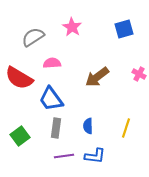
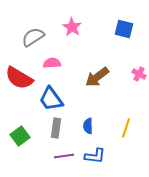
blue square: rotated 30 degrees clockwise
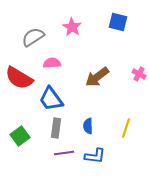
blue square: moved 6 px left, 7 px up
purple line: moved 3 px up
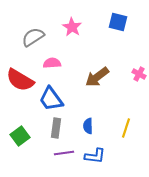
red semicircle: moved 1 px right, 2 px down
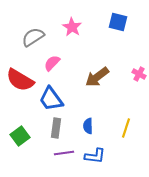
pink semicircle: rotated 42 degrees counterclockwise
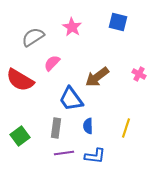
blue trapezoid: moved 20 px right
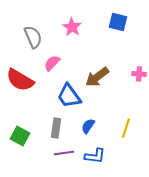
gray semicircle: rotated 100 degrees clockwise
pink cross: rotated 24 degrees counterclockwise
blue trapezoid: moved 2 px left, 3 px up
blue semicircle: rotated 35 degrees clockwise
green square: rotated 24 degrees counterclockwise
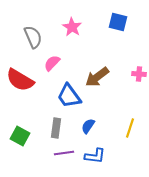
yellow line: moved 4 px right
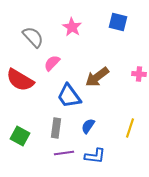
gray semicircle: rotated 20 degrees counterclockwise
